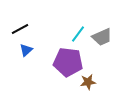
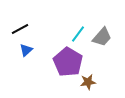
gray trapezoid: rotated 25 degrees counterclockwise
purple pentagon: rotated 24 degrees clockwise
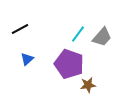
blue triangle: moved 1 px right, 9 px down
purple pentagon: moved 1 px right, 2 px down; rotated 12 degrees counterclockwise
brown star: moved 3 px down
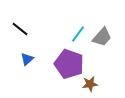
black line: rotated 66 degrees clockwise
brown star: moved 2 px right, 1 px up
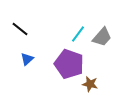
brown star: rotated 21 degrees clockwise
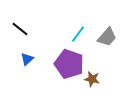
gray trapezoid: moved 5 px right
brown star: moved 2 px right, 5 px up
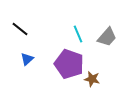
cyan line: rotated 60 degrees counterclockwise
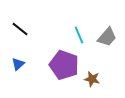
cyan line: moved 1 px right, 1 px down
blue triangle: moved 9 px left, 5 px down
purple pentagon: moved 5 px left, 1 px down
